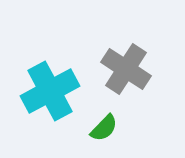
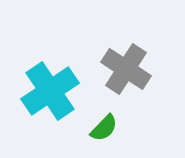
cyan cross: rotated 6 degrees counterclockwise
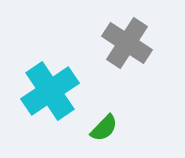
gray cross: moved 1 px right, 26 px up
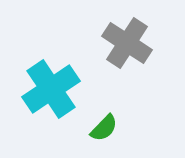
cyan cross: moved 1 px right, 2 px up
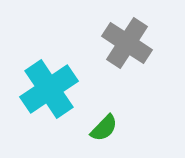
cyan cross: moved 2 px left
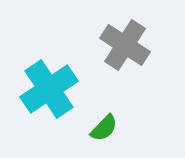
gray cross: moved 2 px left, 2 px down
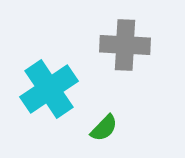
gray cross: rotated 30 degrees counterclockwise
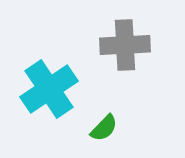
gray cross: rotated 6 degrees counterclockwise
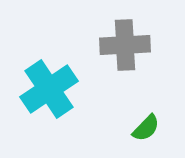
green semicircle: moved 42 px right
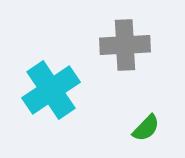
cyan cross: moved 2 px right, 1 px down
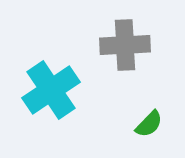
green semicircle: moved 3 px right, 4 px up
